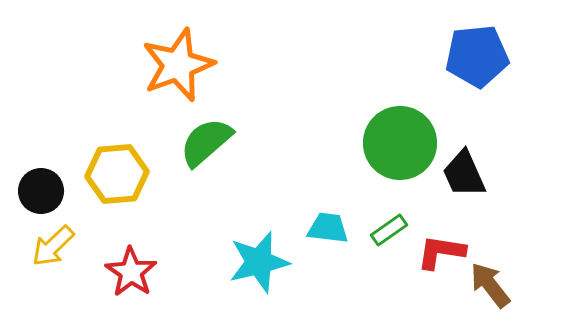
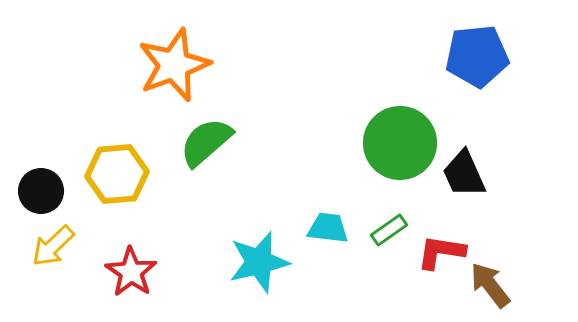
orange star: moved 4 px left
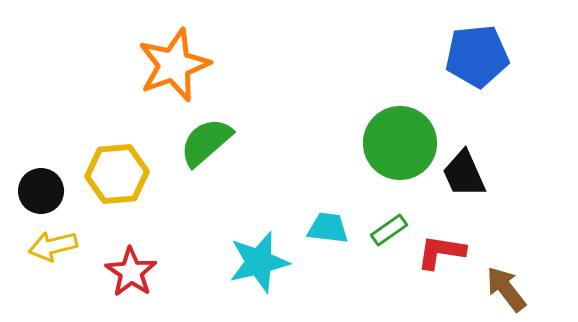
yellow arrow: rotated 30 degrees clockwise
brown arrow: moved 16 px right, 4 px down
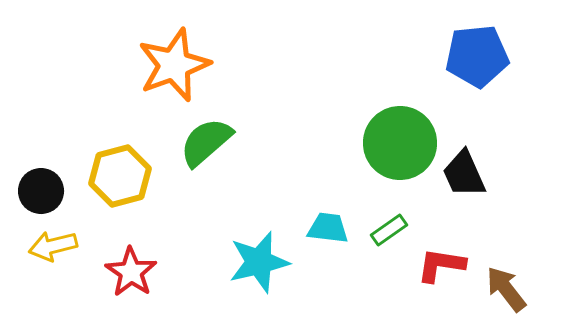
yellow hexagon: moved 3 px right, 2 px down; rotated 10 degrees counterclockwise
red L-shape: moved 13 px down
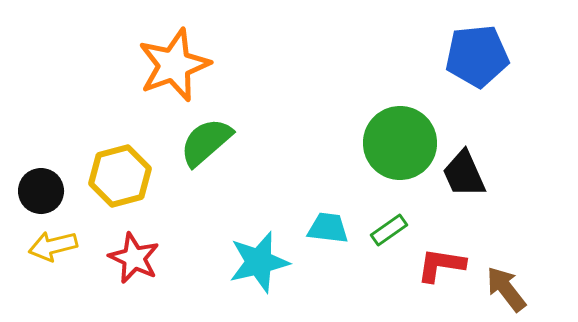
red star: moved 3 px right, 14 px up; rotated 9 degrees counterclockwise
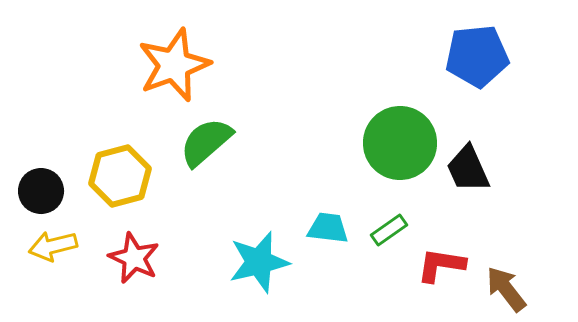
black trapezoid: moved 4 px right, 5 px up
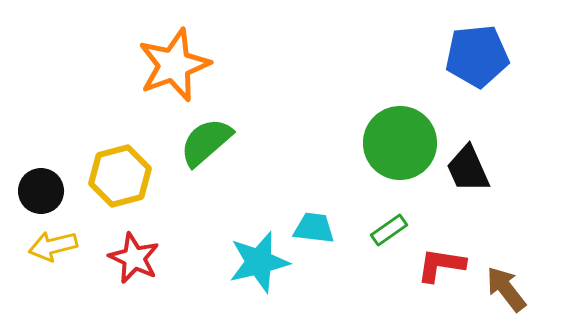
cyan trapezoid: moved 14 px left
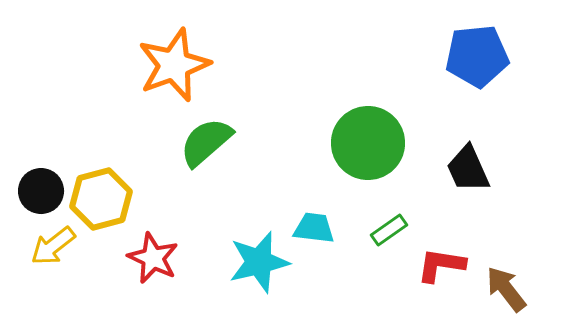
green circle: moved 32 px left
yellow hexagon: moved 19 px left, 23 px down
yellow arrow: rotated 24 degrees counterclockwise
red star: moved 19 px right
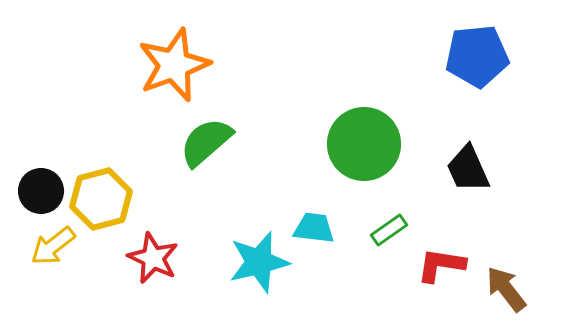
green circle: moved 4 px left, 1 px down
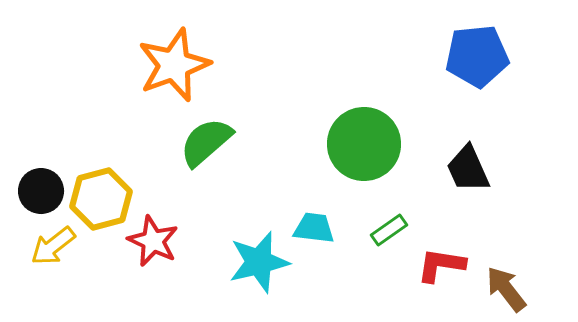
red star: moved 17 px up
